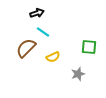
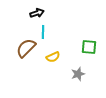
cyan line: rotated 56 degrees clockwise
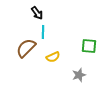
black arrow: rotated 72 degrees clockwise
green square: moved 1 px up
gray star: moved 1 px right, 1 px down
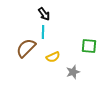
black arrow: moved 7 px right, 1 px down
gray star: moved 6 px left, 3 px up
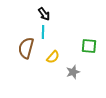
brown semicircle: rotated 30 degrees counterclockwise
yellow semicircle: rotated 24 degrees counterclockwise
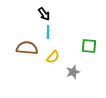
cyan line: moved 5 px right
brown semicircle: moved 1 px right; rotated 80 degrees clockwise
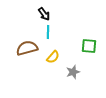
brown semicircle: rotated 20 degrees counterclockwise
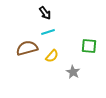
black arrow: moved 1 px right, 1 px up
cyan line: rotated 72 degrees clockwise
yellow semicircle: moved 1 px left, 1 px up
gray star: rotated 24 degrees counterclockwise
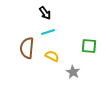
brown semicircle: rotated 70 degrees counterclockwise
yellow semicircle: rotated 104 degrees counterclockwise
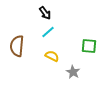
cyan line: rotated 24 degrees counterclockwise
brown semicircle: moved 10 px left, 2 px up
